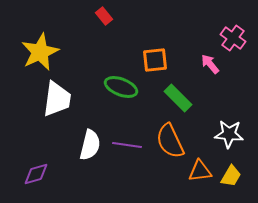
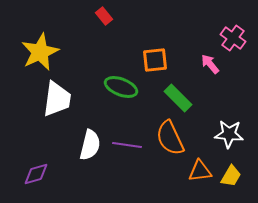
orange semicircle: moved 3 px up
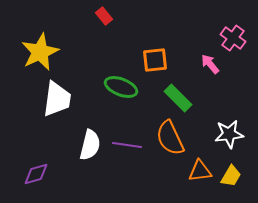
white star: rotated 12 degrees counterclockwise
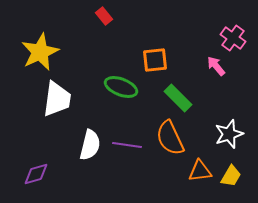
pink arrow: moved 6 px right, 2 px down
white star: rotated 12 degrees counterclockwise
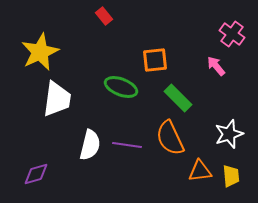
pink cross: moved 1 px left, 4 px up
yellow trapezoid: rotated 35 degrees counterclockwise
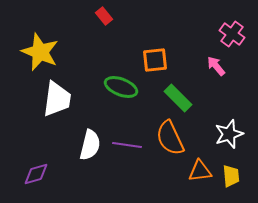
yellow star: rotated 24 degrees counterclockwise
